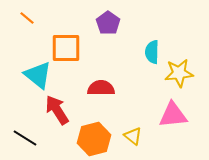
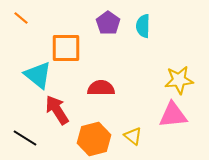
orange line: moved 6 px left
cyan semicircle: moved 9 px left, 26 px up
yellow star: moved 7 px down
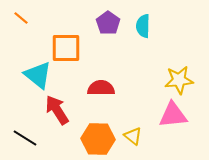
orange hexagon: moved 4 px right; rotated 16 degrees clockwise
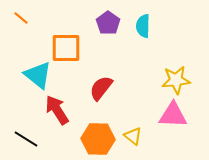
yellow star: moved 3 px left
red semicircle: rotated 52 degrees counterclockwise
pink triangle: rotated 8 degrees clockwise
black line: moved 1 px right, 1 px down
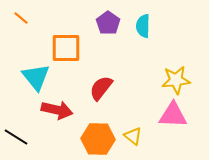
cyan triangle: moved 2 px left, 2 px down; rotated 12 degrees clockwise
red arrow: rotated 136 degrees clockwise
black line: moved 10 px left, 2 px up
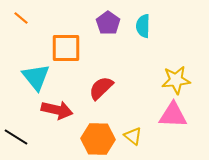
red semicircle: rotated 8 degrees clockwise
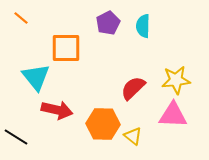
purple pentagon: rotated 10 degrees clockwise
red semicircle: moved 32 px right
orange hexagon: moved 5 px right, 15 px up
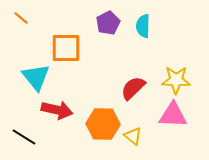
yellow star: rotated 8 degrees clockwise
black line: moved 8 px right
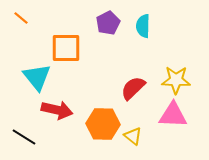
cyan triangle: moved 1 px right
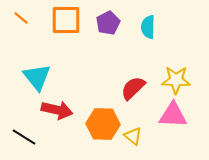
cyan semicircle: moved 5 px right, 1 px down
orange square: moved 28 px up
